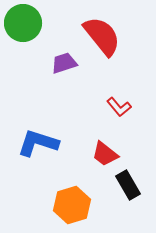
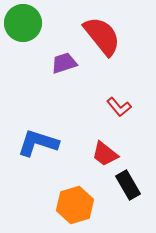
orange hexagon: moved 3 px right
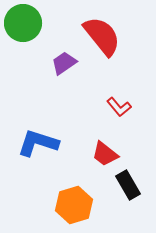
purple trapezoid: rotated 16 degrees counterclockwise
orange hexagon: moved 1 px left
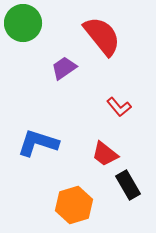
purple trapezoid: moved 5 px down
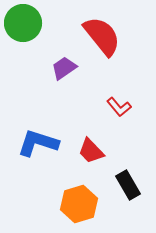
red trapezoid: moved 14 px left, 3 px up; rotated 8 degrees clockwise
orange hexagon: moved 5 px right, 1 px up
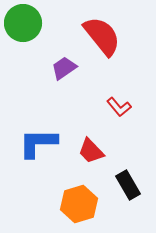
blue L-shape: rotated 18 degrees counterclockwise
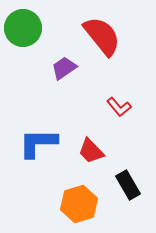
green circle: moved 5 px down
